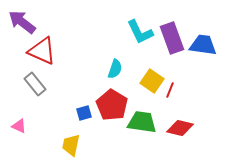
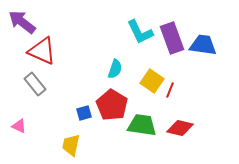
green trapezoid: moved 3 px down
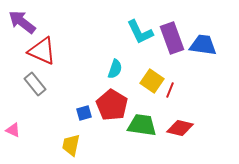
pink triangle: moved 6 px left, 4 px down
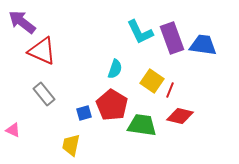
gray rectangle: moved 9 px right, 10 px down
red diamond: moved 12 px up
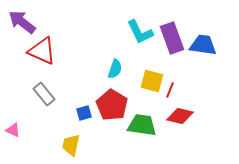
yellow square: rotated 20 degrees counterclockwise
